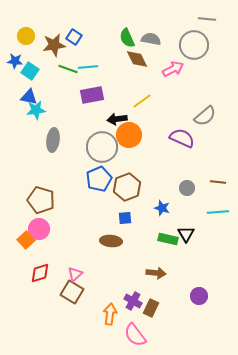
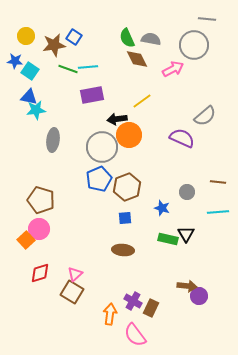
gray circle at (187, 188): moved 4 px down
brown ellipse at (111, 241): moved 12 px right, 9 px down
brown arrow at (156, 273): moved 31 px right, 13 px down
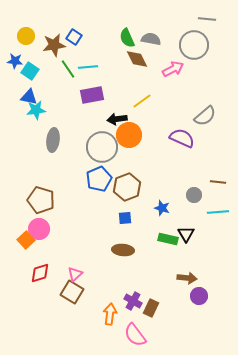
green line at (68, 69): rotated 36 degrees clockwise
gray circle at (187, 192): moved 7 px right, 3 px down
brown arrow at (187, 286): moved 8 px up
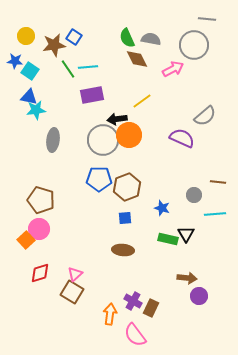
gray circle at (102, 147): moved 1 px right, 7 px up
blue pentagon at (99, 179): rotated 25 degrees clockwise
cyan line at (218, 212): moved 3 px left, 2 px down
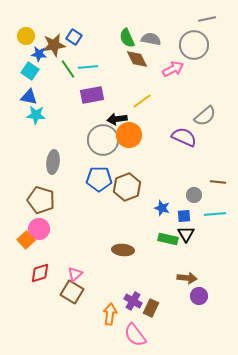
gray line at (207, 19): rotated 18 degrees counterclockwise
blue star at (15, 61): moved 24 px right, 7 px up
cyan star at (36, 110): moved 5 px down; rotated 12 degrees clockwise
purple semicircle at (182, 138): moved 2 px right, 1 px up
gray ellipse at (53, 140): moved 22 px down
blue square at (125, 218): moved 59 px right, 2 px up
